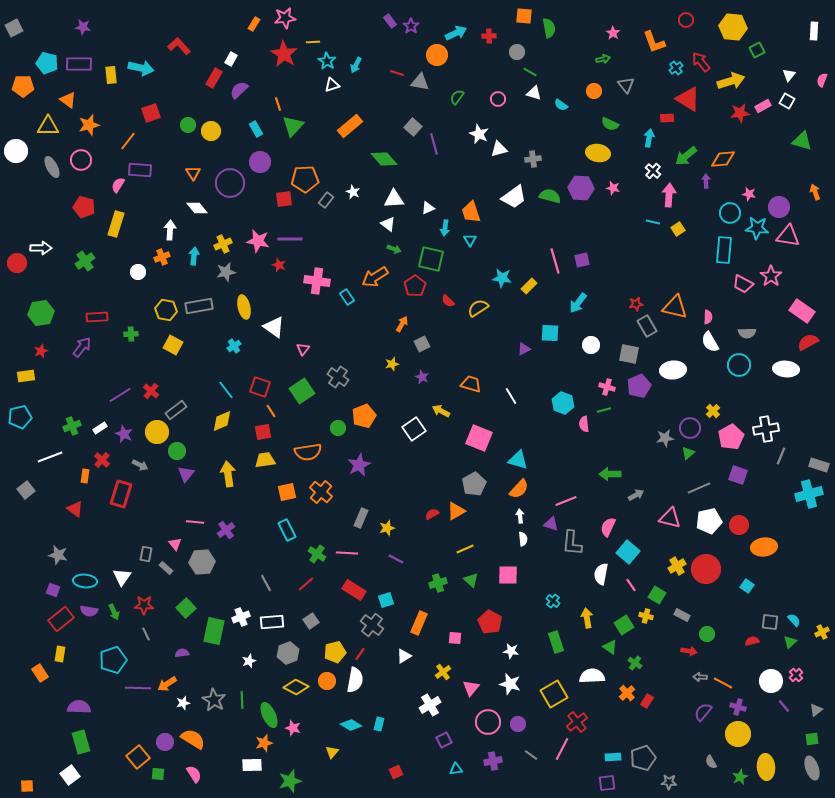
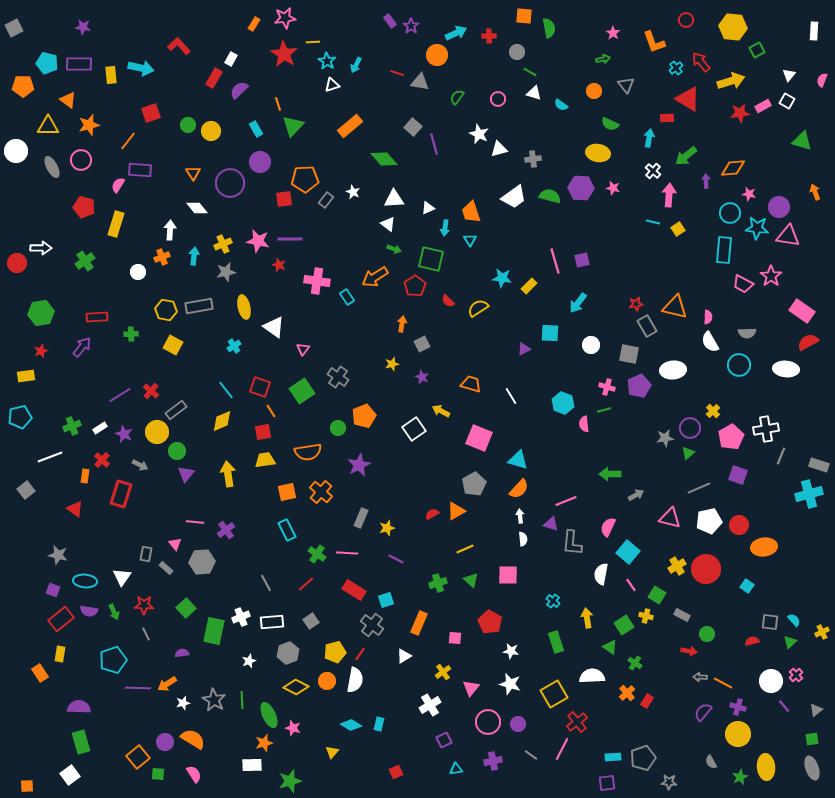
orange diamond at (723, 159): moved 10 px right, 9 px down
orange arrow at (402, 324): rotated 21 degrees counterclockwise
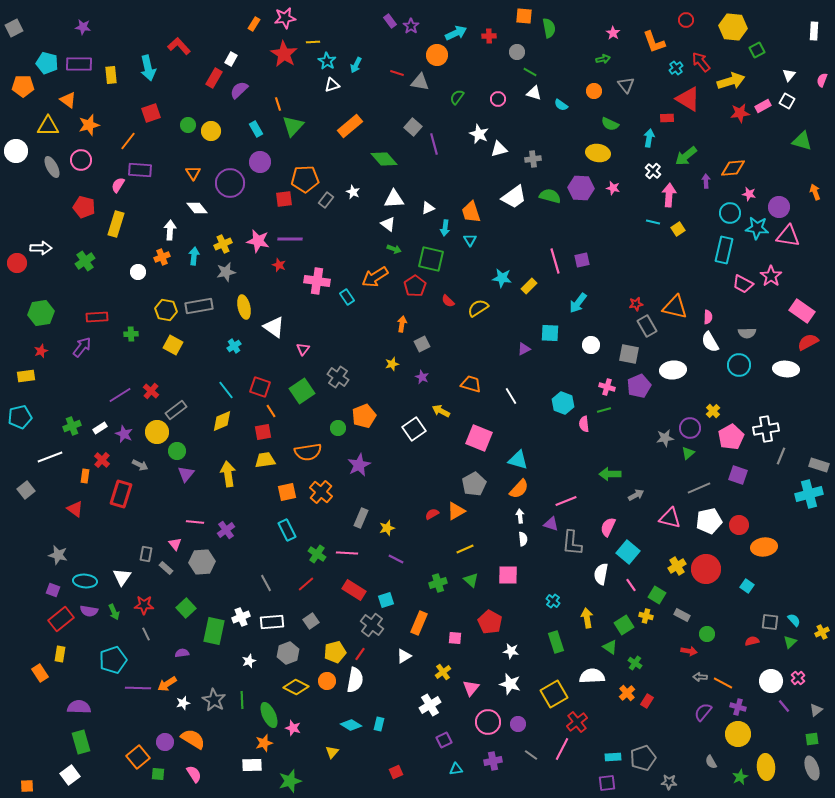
cyan arrow at (141, 68): moved 7 px right; rotated 65 degrees clockwise
cyan rectangle at (724, 250): rotated 8 degrees clockwise
pink cross at (796, 675): moved 2 px right, 3 px down
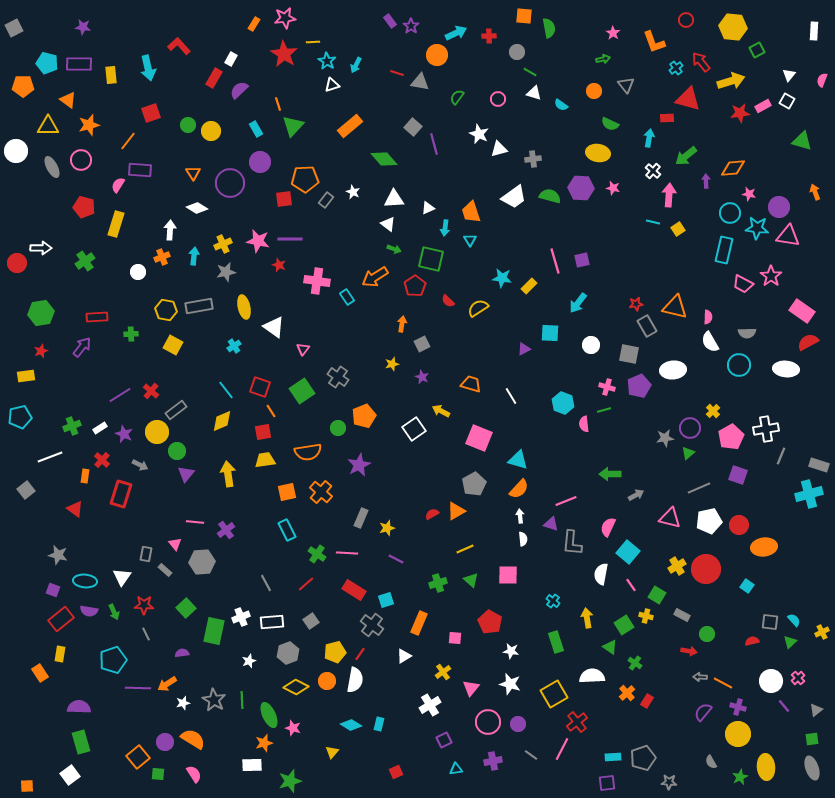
red triangle at (688, 99): rotated 16 degrees counterclockwise
white diamond at (197, 208): rotated 20 degrees counterclockwise
gray rectangle at (166, 568): moved 1 px left, 2 px down
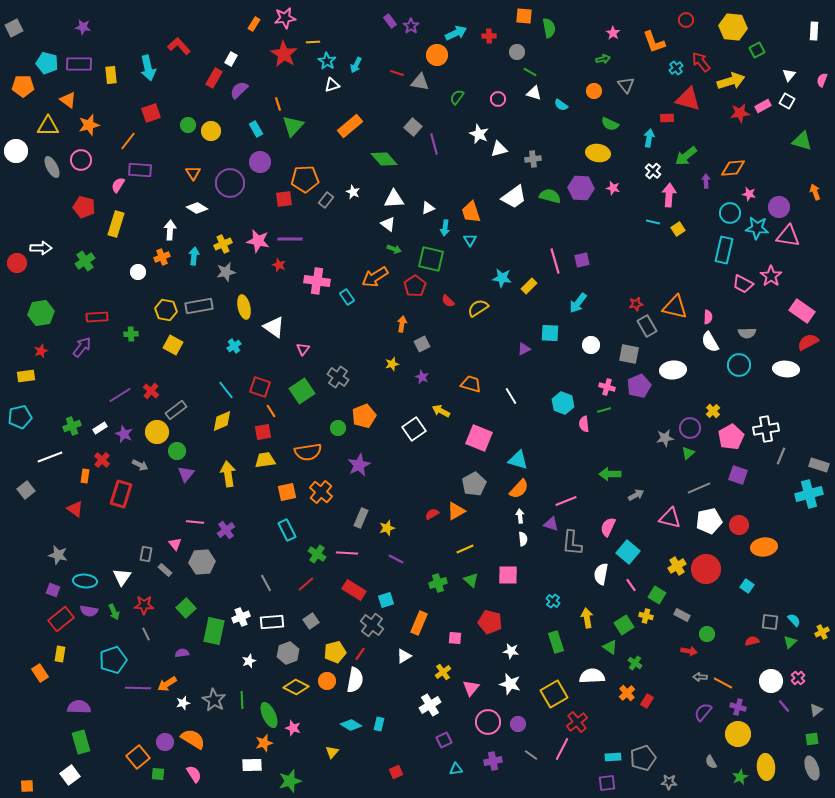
red pentagon at (490, 622): rotated 15 degrees counterclockwise
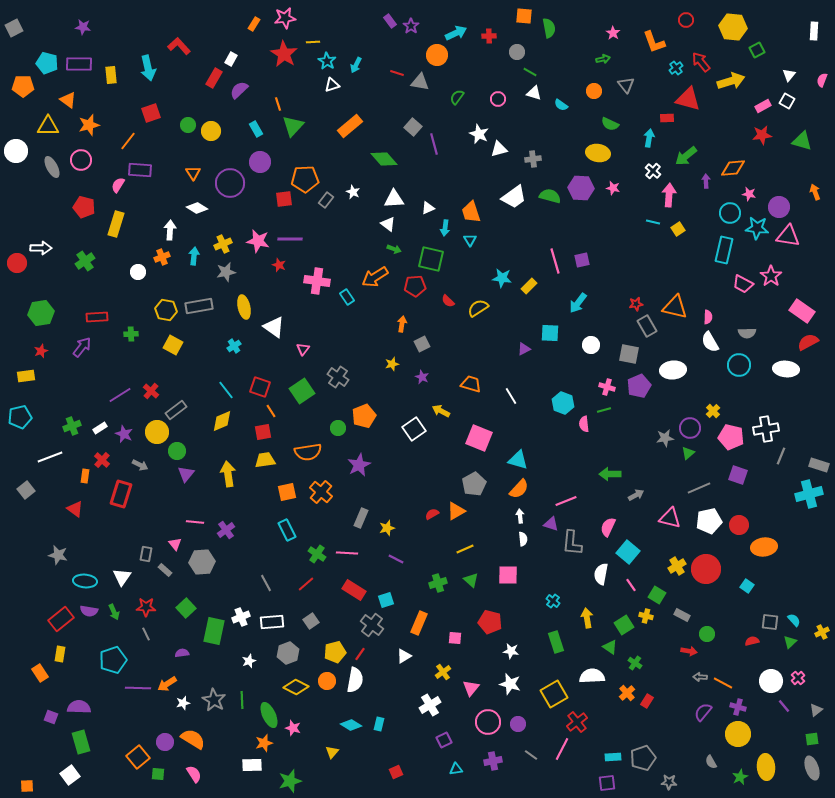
red star at (740, 113): moved 22 px right, 22 px down
red pentagon at (415, 286): rotated 30 degrees clockwise
pink pentagon at (731, 437): rotated 30 degrees counterclockwise
purple square at (53, 590): moved 2 px left, 127 px down
red star at (144, 605): moved 2 px right, 2 px down
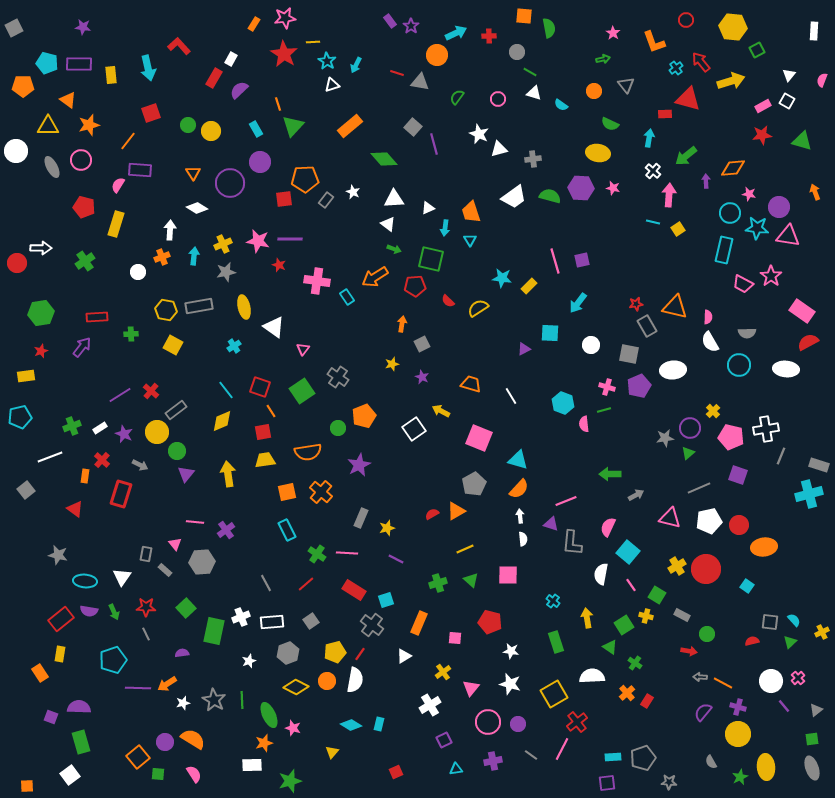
red rectangle at (667, 118): moved 2 px left, 4 px up
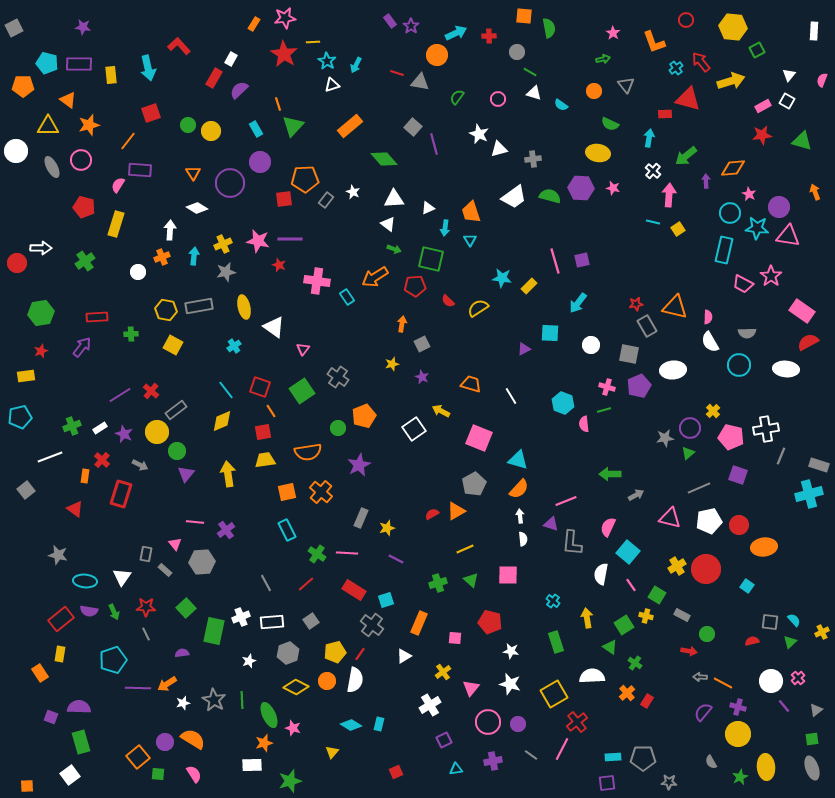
pink star at (749, 194): rotated 16 degrees clockwise
gray pentagon at (643, 758): rotated 20 degrees clockwise
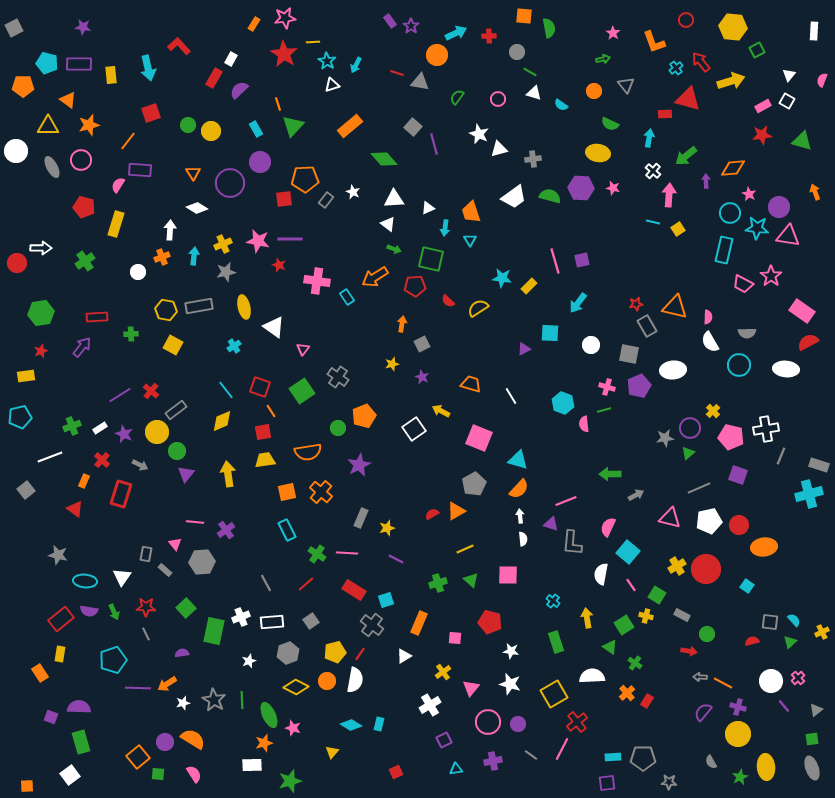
orange rectangle at (85, 476): moved 1 px left, 5 px down; rotated 16 degrees clockwise
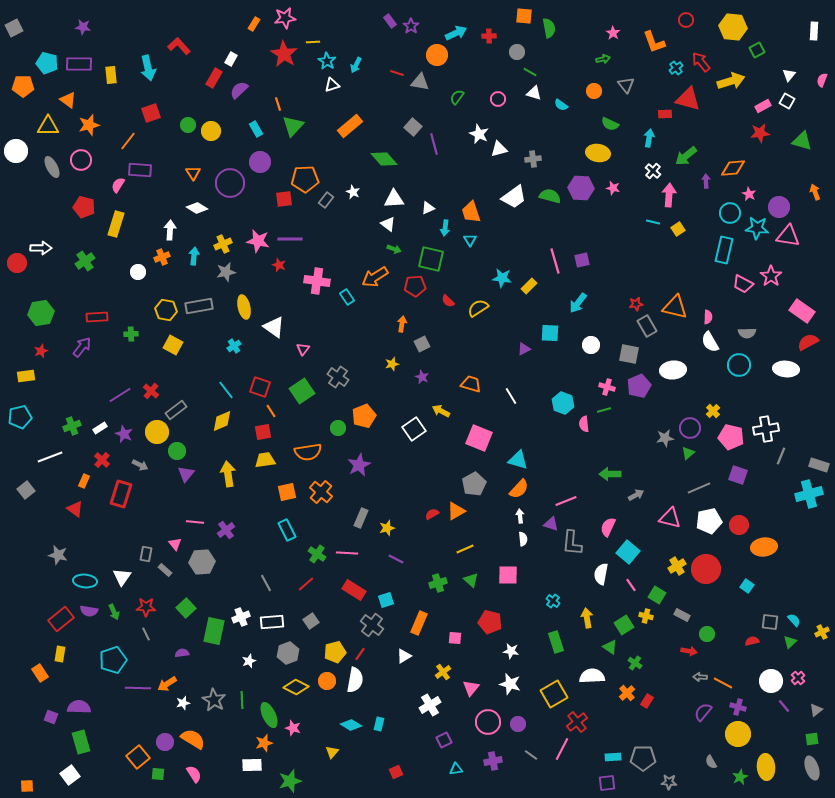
red star at (762, 135): moved 2 px left, 2 px up
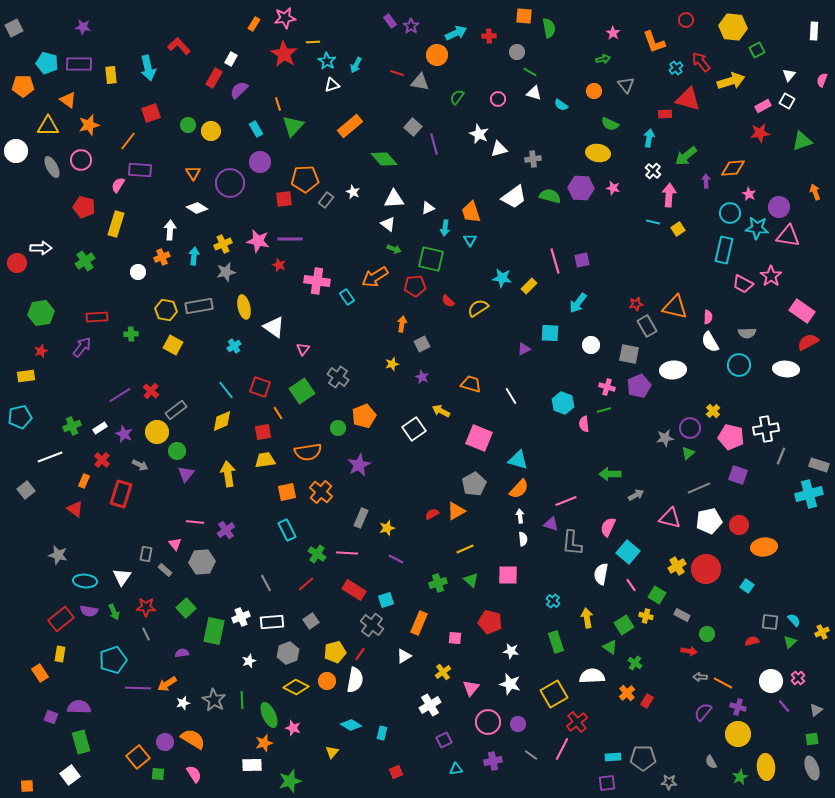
green triangle at (802, 141): rotated 35 degrees counterclockwise
orange line at (271, 411): moved 7 px right, 2 px down
cyan rectangle at (379, 724): moved 3 px right, 9 px down
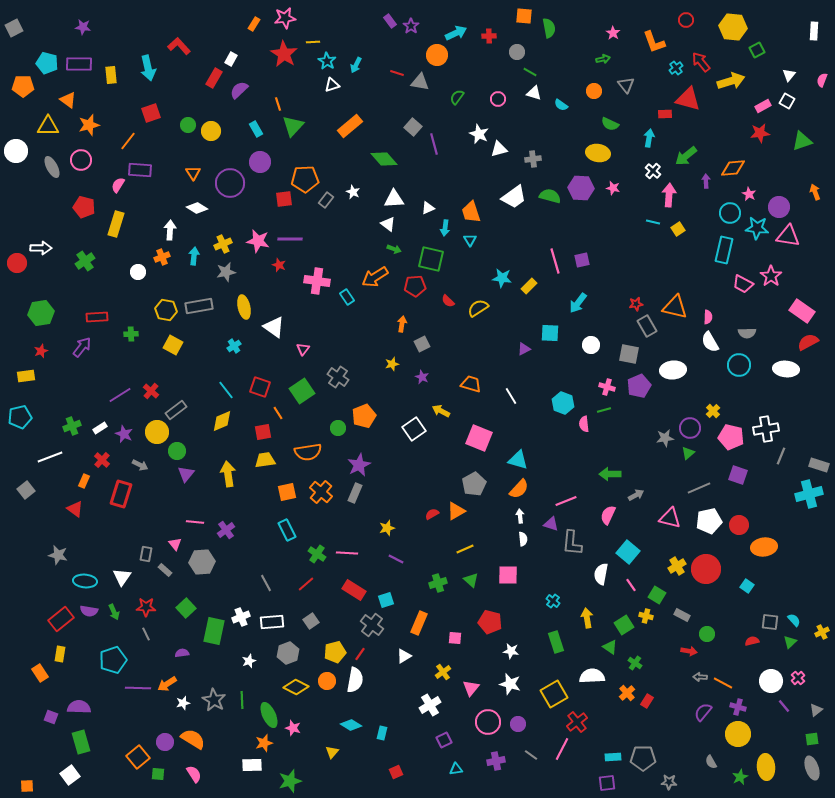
gray rectangle at (361, 518): moved 6 px left, 25 px up
pink semicircle at (608, 527): moved 12 px up
purple cross at (493, 761): moved 3 px right
